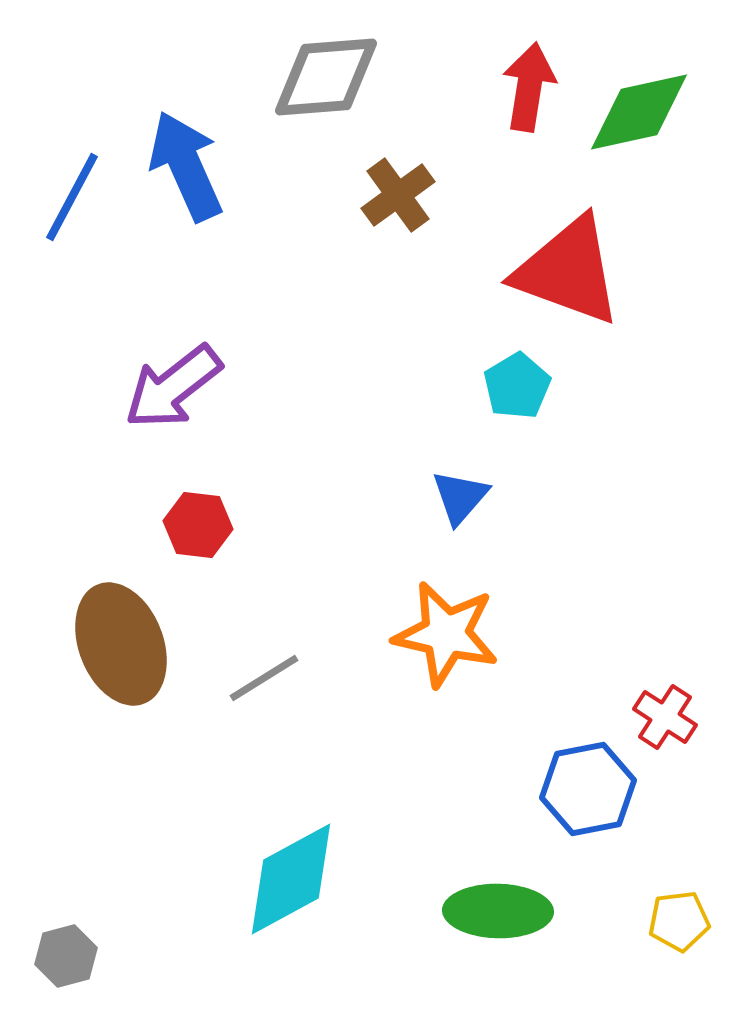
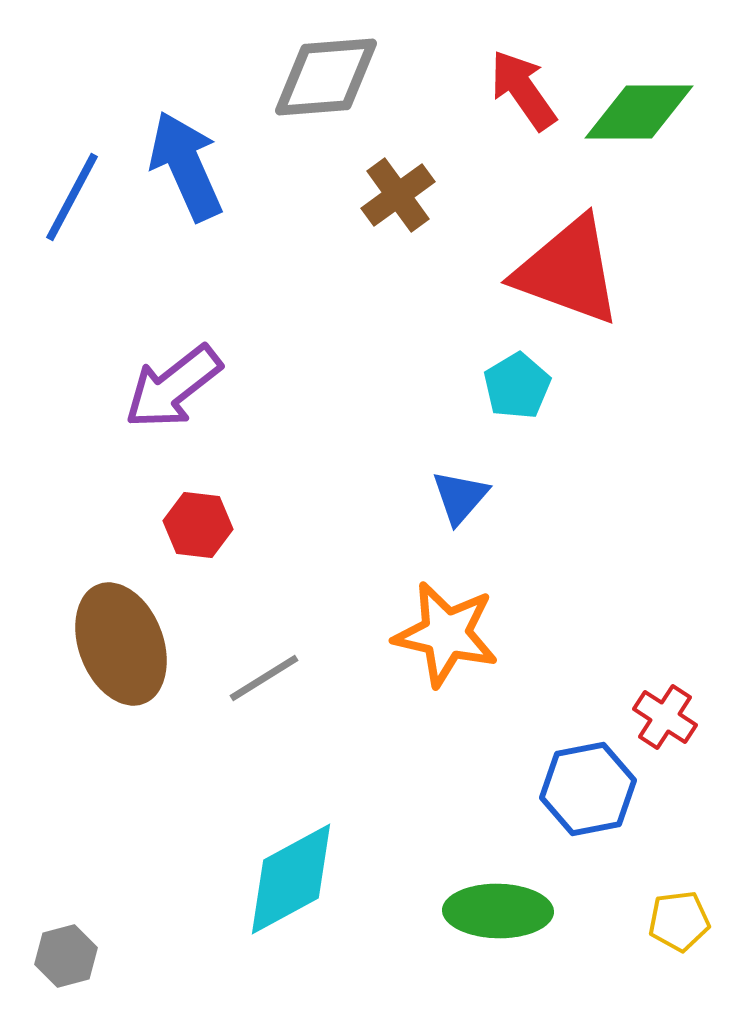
red arrow: moved 6 px left, 3 px down; rotated 44 degrees counterclockwise
green diamond: rotated 12 degrees clockwise
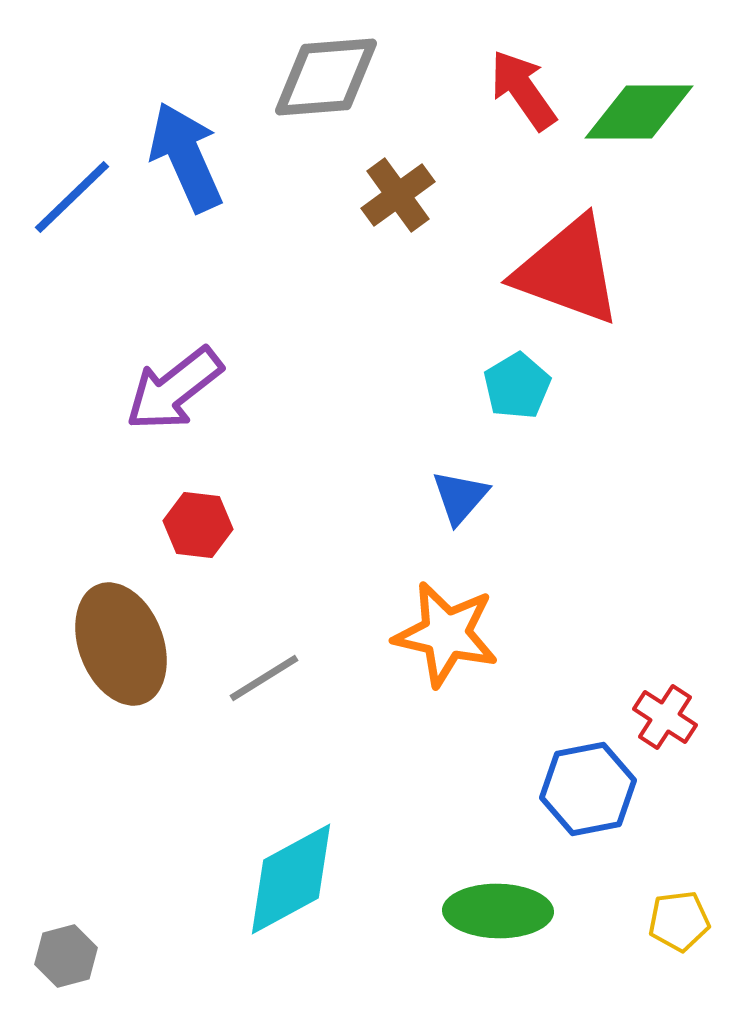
blue arrow: moved 9 px up
blue line: rotated 18 degrees clockwise
purple arrow: moved 1 px right, 2 px down
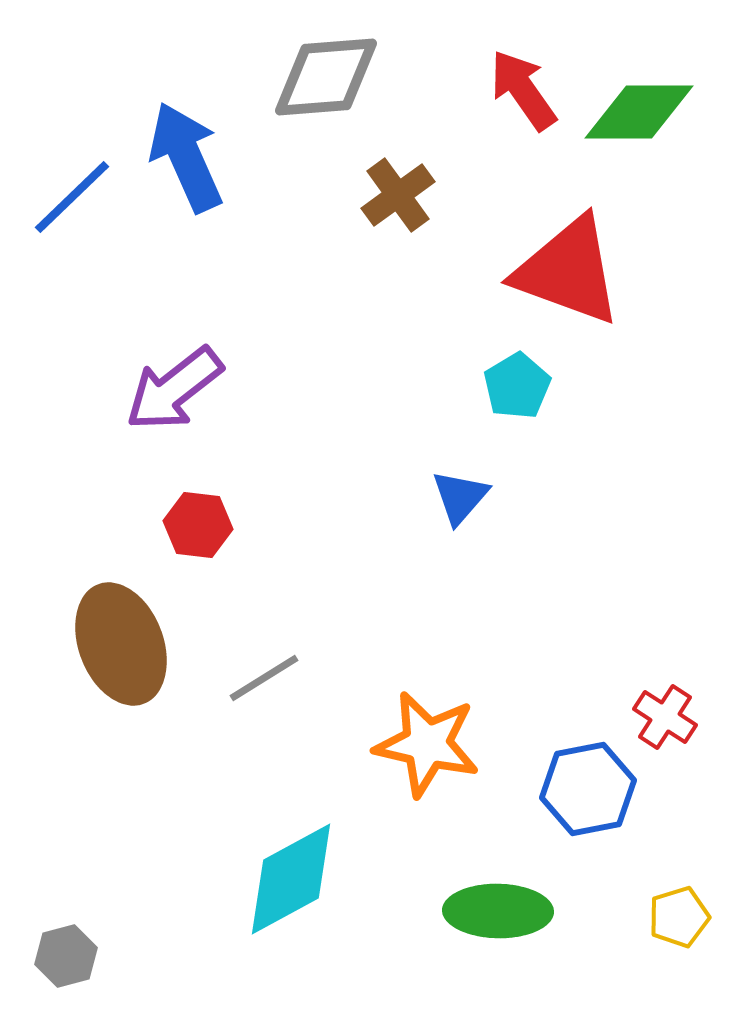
orange star: moved 19 px left, 110 px down
yellow pentagon: moved 4 px up; rotated 10 degrees counterclockwise
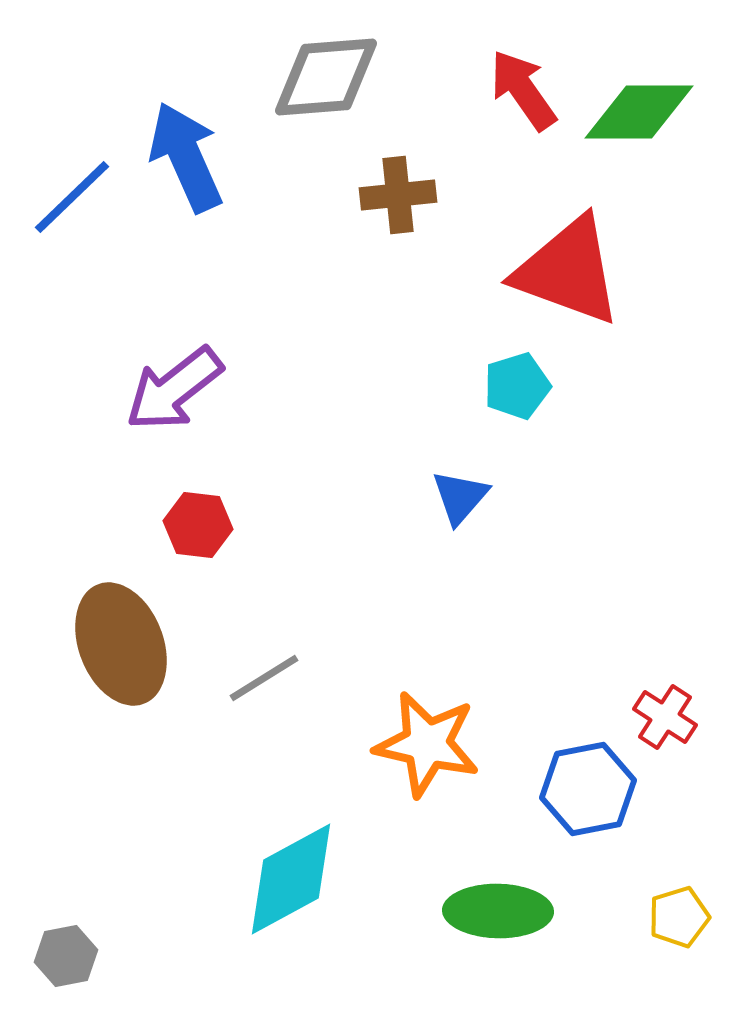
brown cross: rotated 30 degrees clockwise
cyan pentagon: rotated 14 degrees clockwise
gray hexagon: rotated 4 degrees clockwise
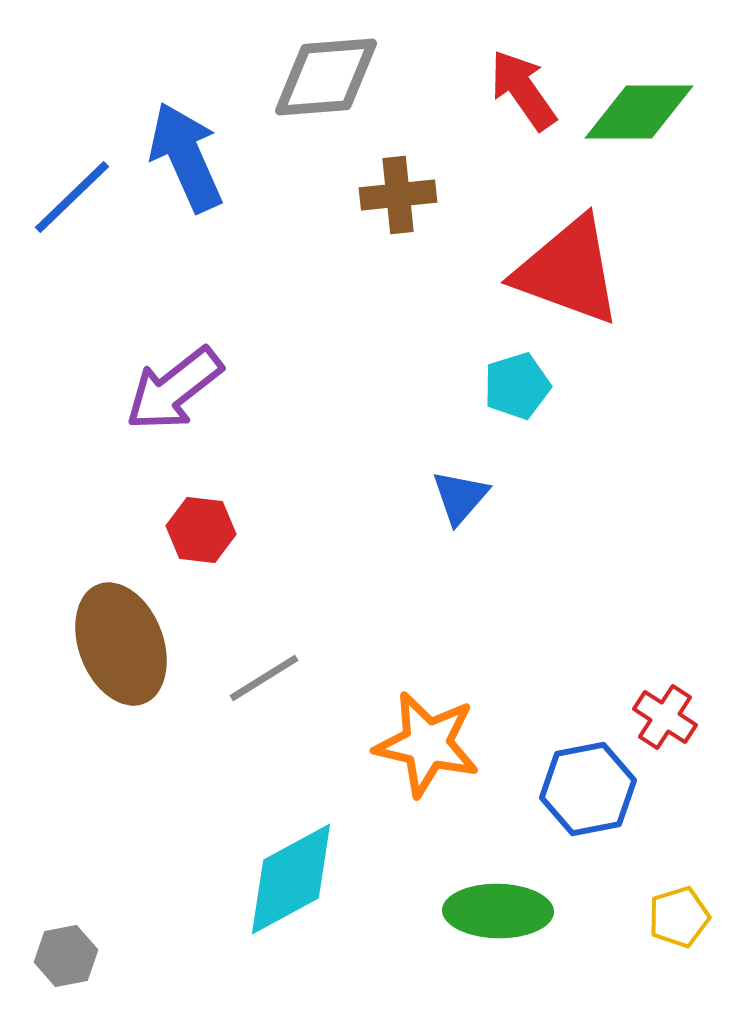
red hexagon: moved 3 px right, 5 px down
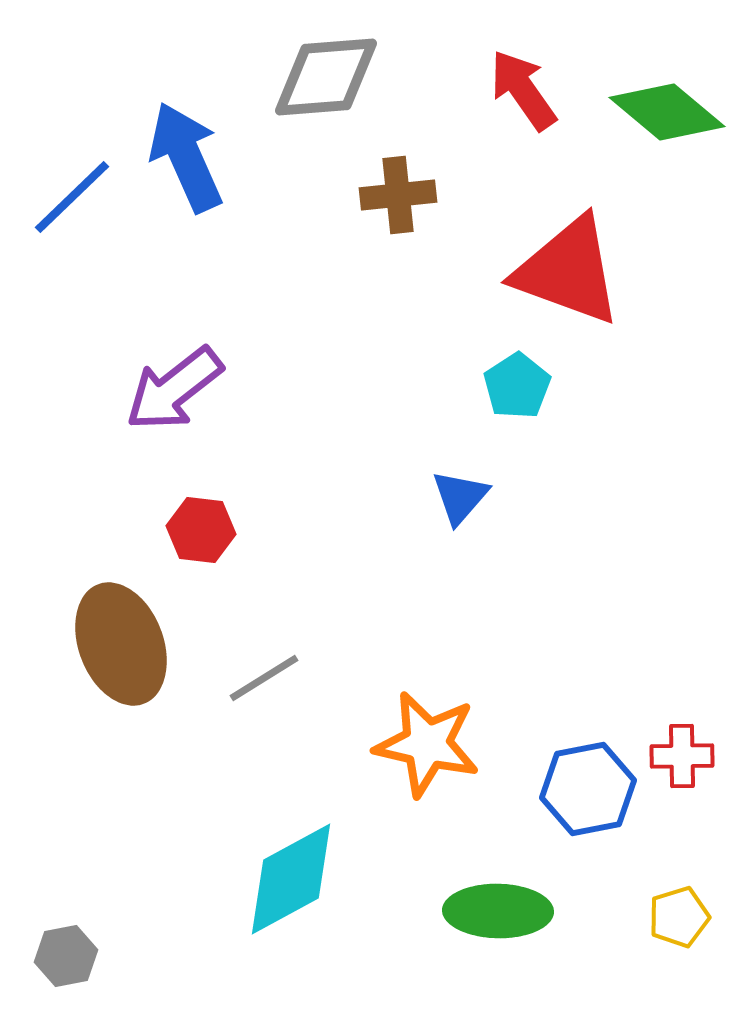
green diamond: moved 28 px right; rotated 40 degrees clockwise
cyan pentagon: rotated 16 degrees counterclockwise
red cross: moved 17 px right, 39 px down; rotated 34 degrees counterclockwise
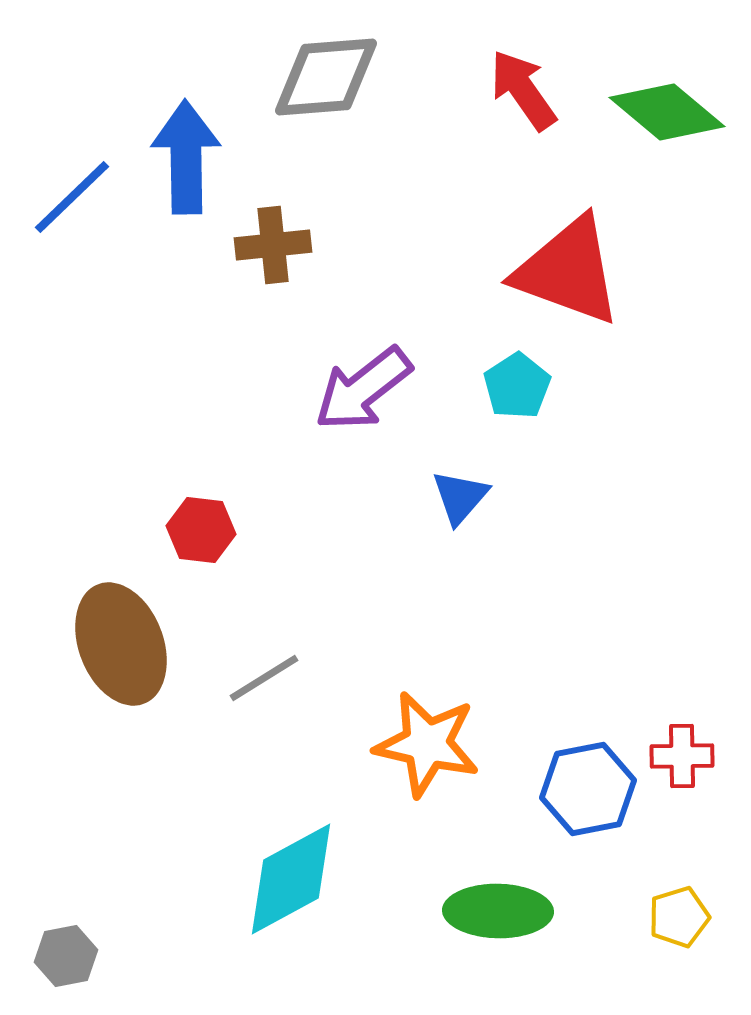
blue arrow: rotated 23 degrees clockwise
brown cross: moved 125 px left, 50 px down
purple arrow: moved 189 px right
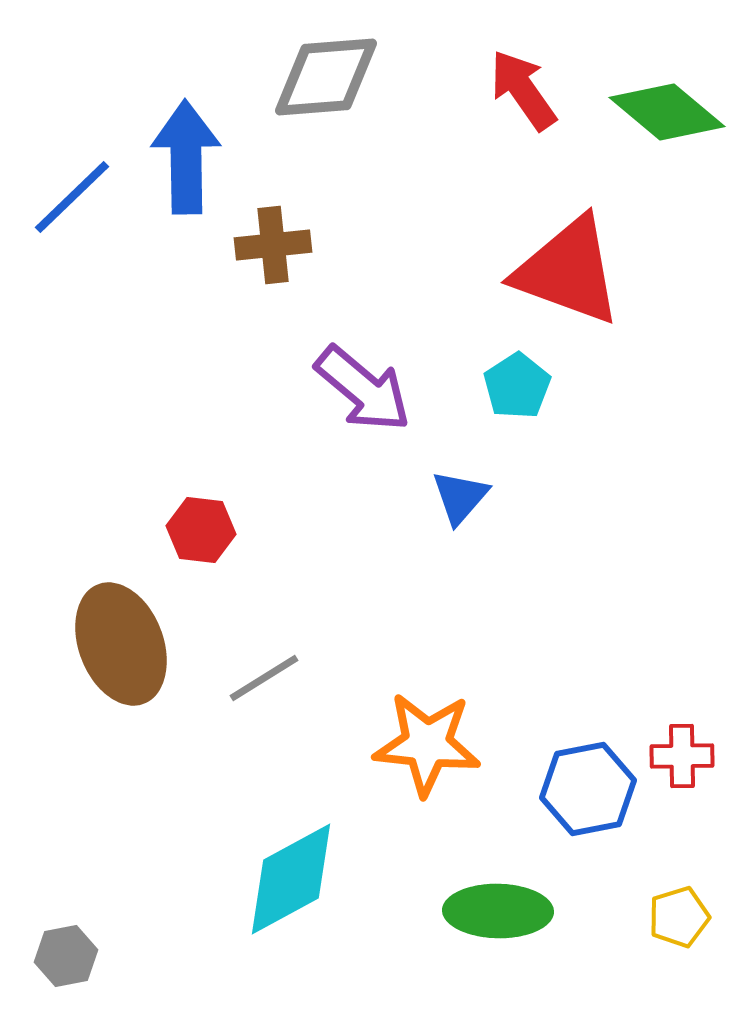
purple arrow: rotated 102 degrees counterclockwise
orange star: rotated 7 degrees counterclockwise
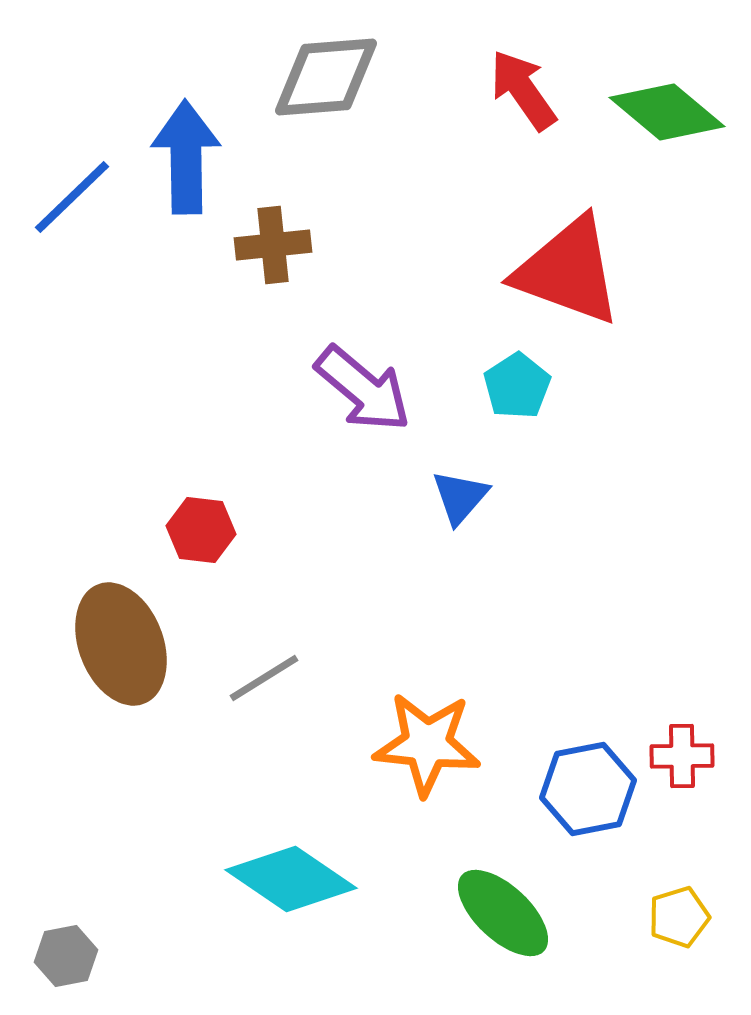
cyan diamond: rotated 63 degrees clockwise
green ellipse: moved 5 px right, 2 px down; rotated 42 degrees clockwise
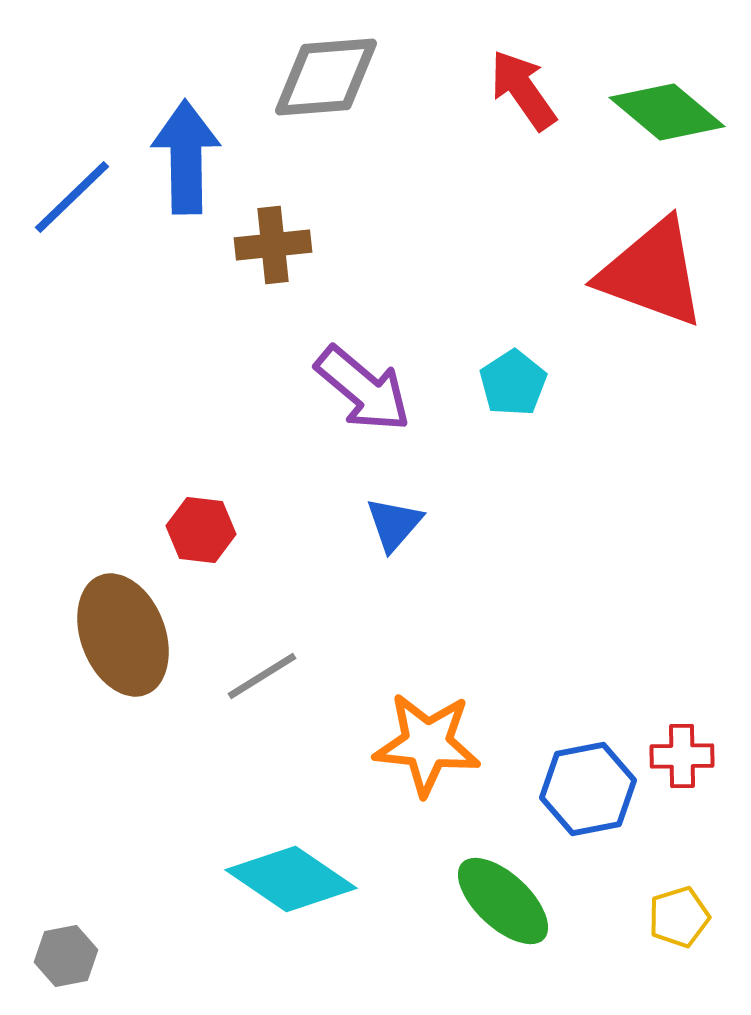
red triangle: moved 84 px right, 2 px down
cyan pentagon: moved 4 px left, 3 px up
blue triangle: moved 66 px left, 27 px down
brown ellipse: moved 2 px right, 9 px up
gray line: moved 2 px left, 2 px up
green ellipse: moved 12 px up
